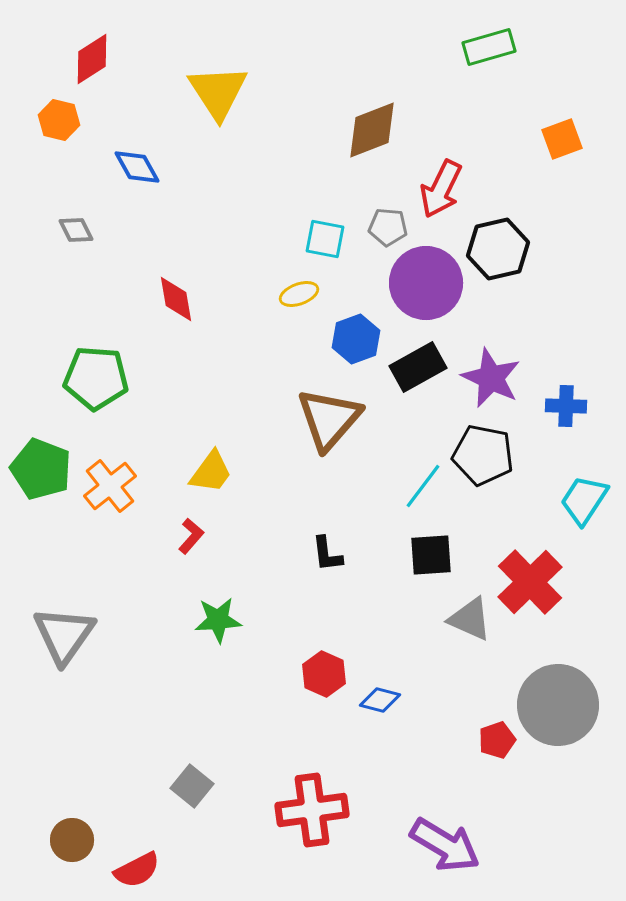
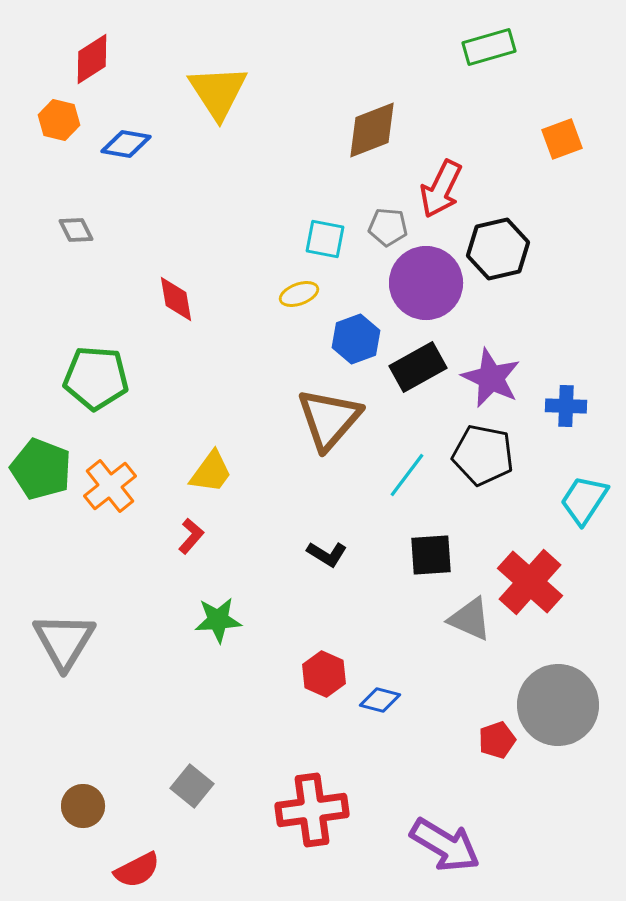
blue diamond at (137, 167): moved 11 px left, 23 px up; rotated 51 degrees counterclockwise
cyan line at (423, 486): moved 16 px left, 11 px up
black L-shape at (327, 554): rotated 51 degrees counterclockwise
red cross at (530, 582): rotated 4 degrees counterclockwise
gray triangle at (64, 635): moved 6 px down; rotated 4 degrees counterclockwise
brown circle at (72, 840): moved 11 px right, 34 px up
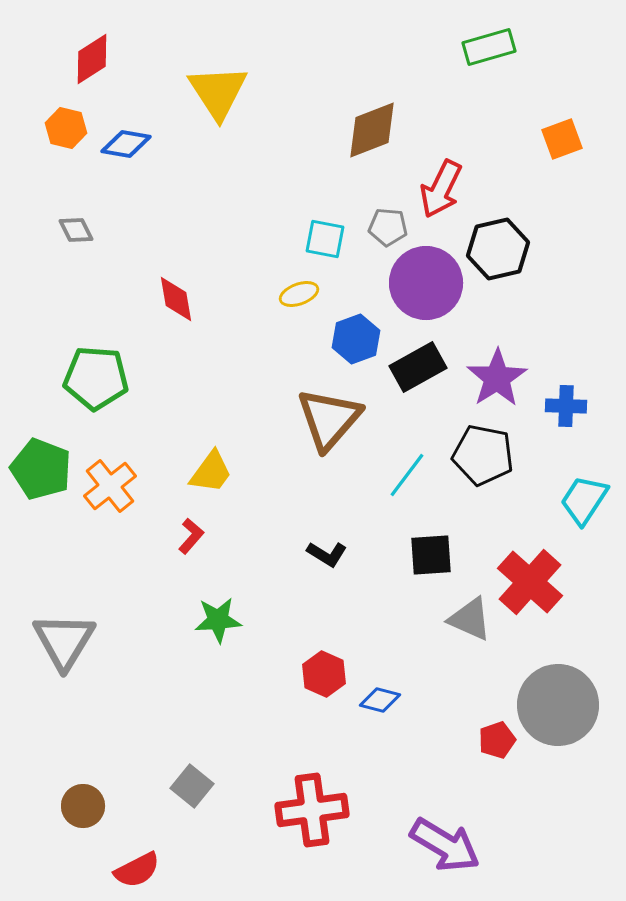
orange hexagon at (59, 120): moved 7 px right, 8 px down
purple star at (491, 378): moved 6 px right; rotated 14 degrees clockwise
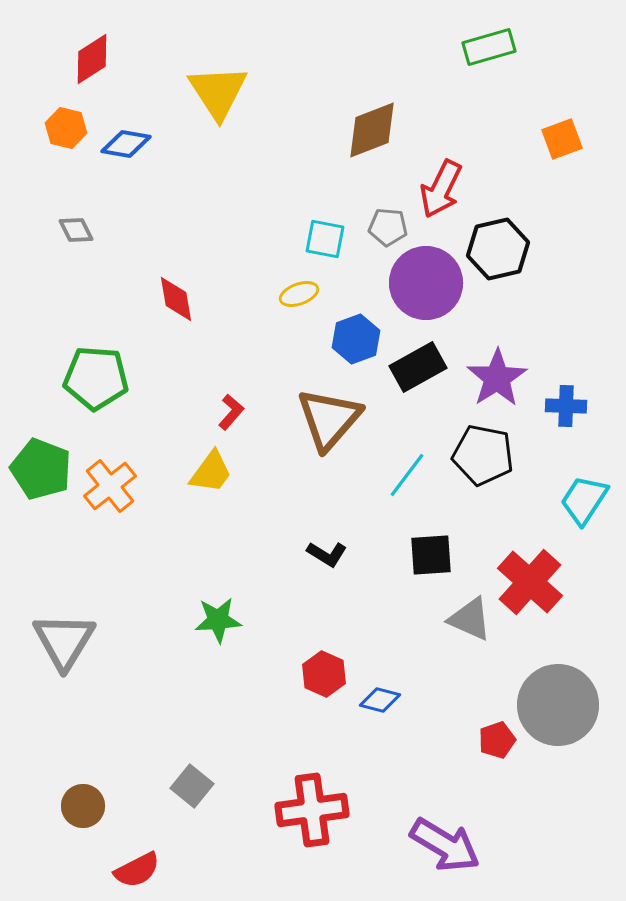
red L-shape at (191, 536): moved 40 px right, 124 px up
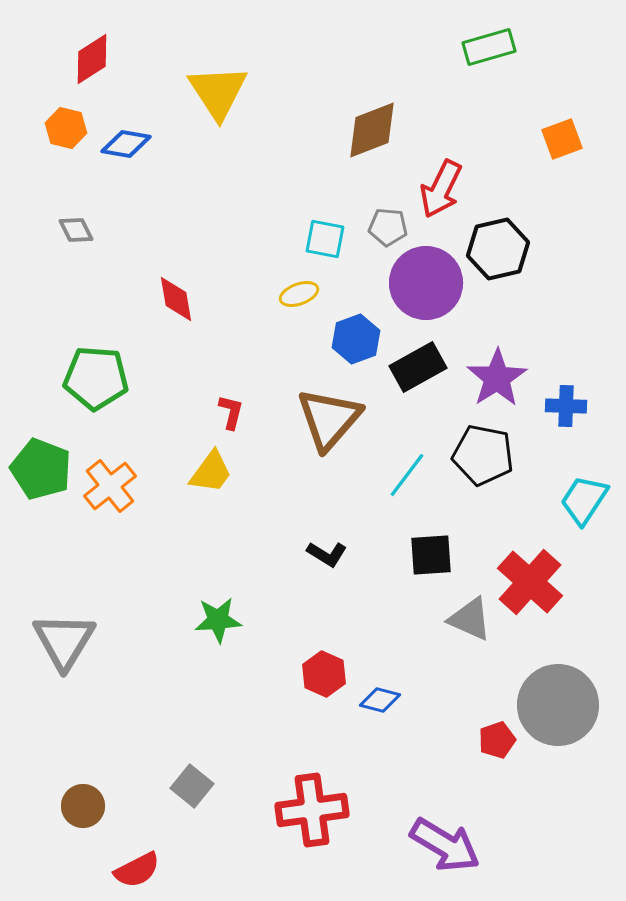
red L-shape at (231, 412): rotated 27 degrees counterclockwise
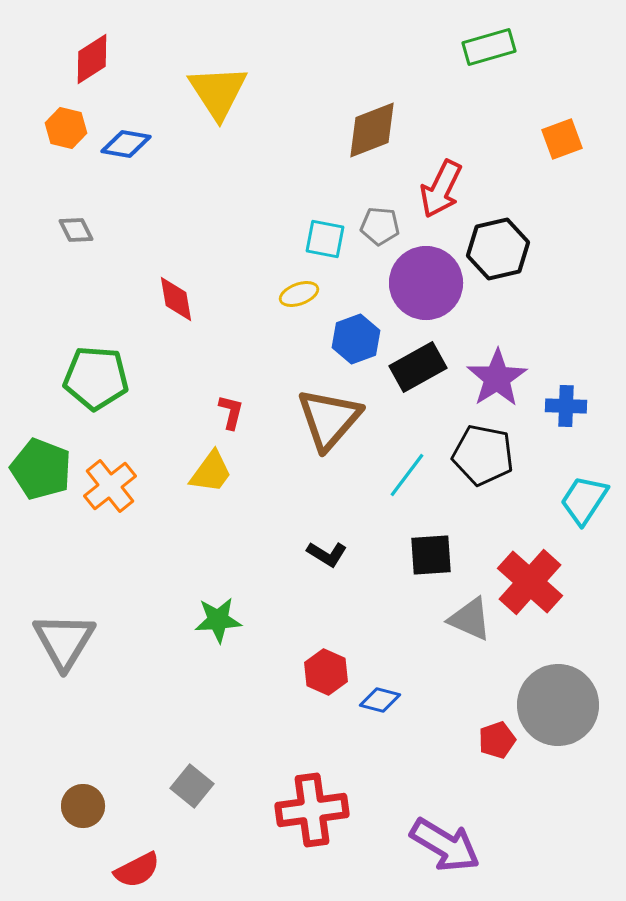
gray pentagon at (388, 227): moved 8 px left, 1 px up
red hexagon at (324, 674): moved 2 px right, 2 px up
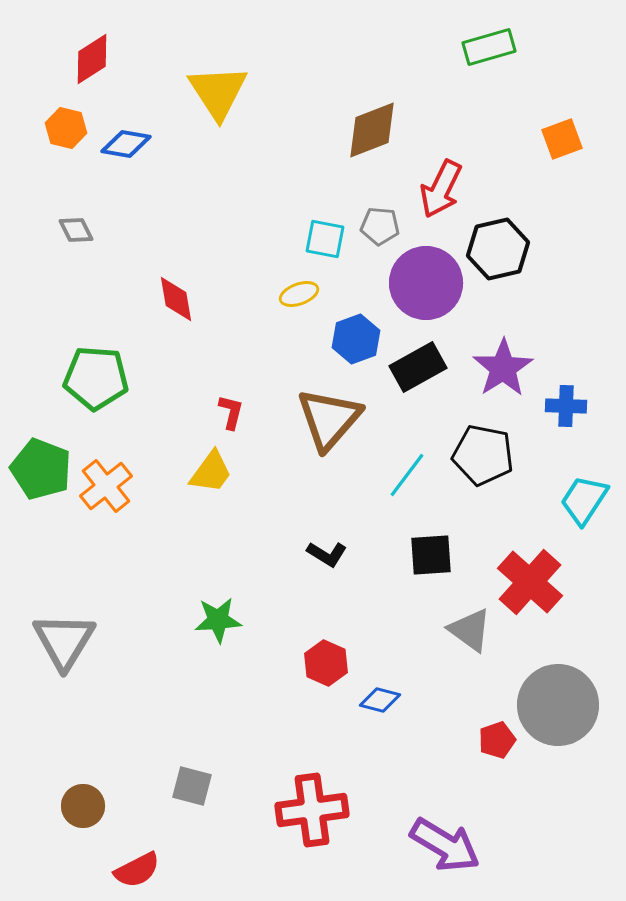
purple star at (497, 378): moved 6 px right, 10 px up
orange cross at (110, 486): moved 4 px left
gray triangle at (470, 619): moved 11 px down; rotated 12 degrees clockwise
red hexagon at (326, 672): moved 9 px up
gray square at (192, 786): rotated 24 degrees counterclockwise
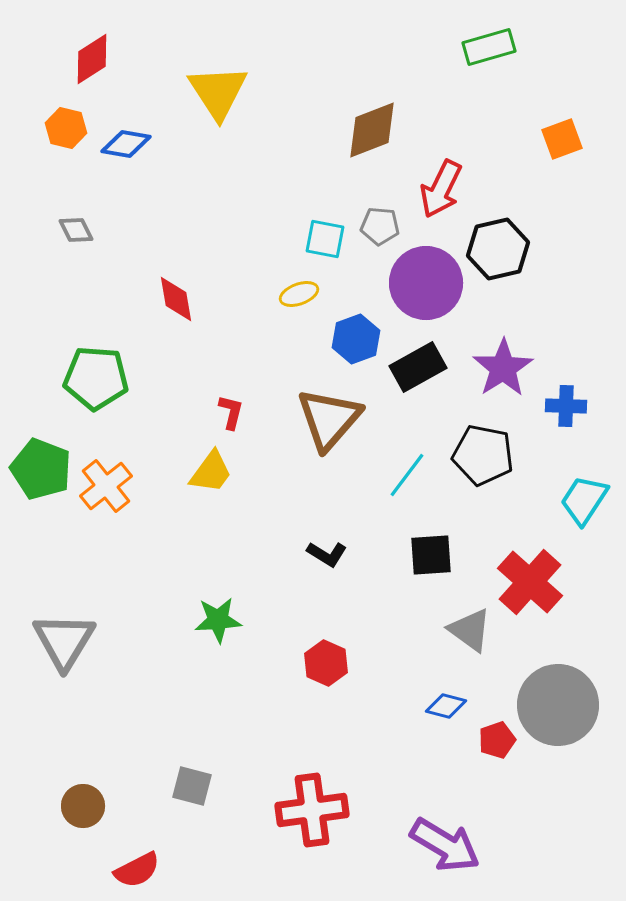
blue diamond at (380, 700): moved 66 px right, 6 px down
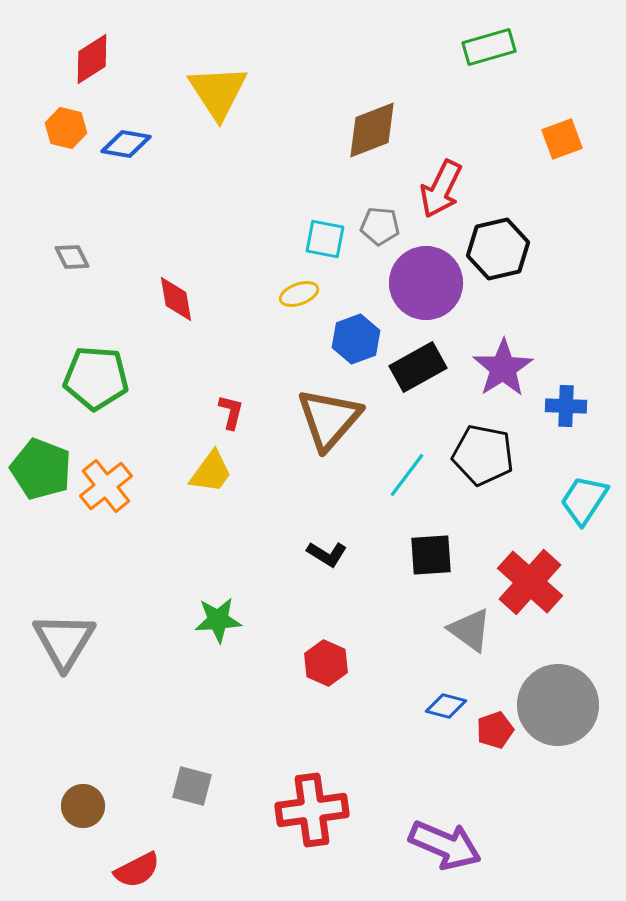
gray diamond at (76, 230): moved 4 px left, 27 px down
red pentagon at (497, 740): moved 2 px left, 10 px up
purple arrow at (445, 845): rotated 8 degrees counterclockwise
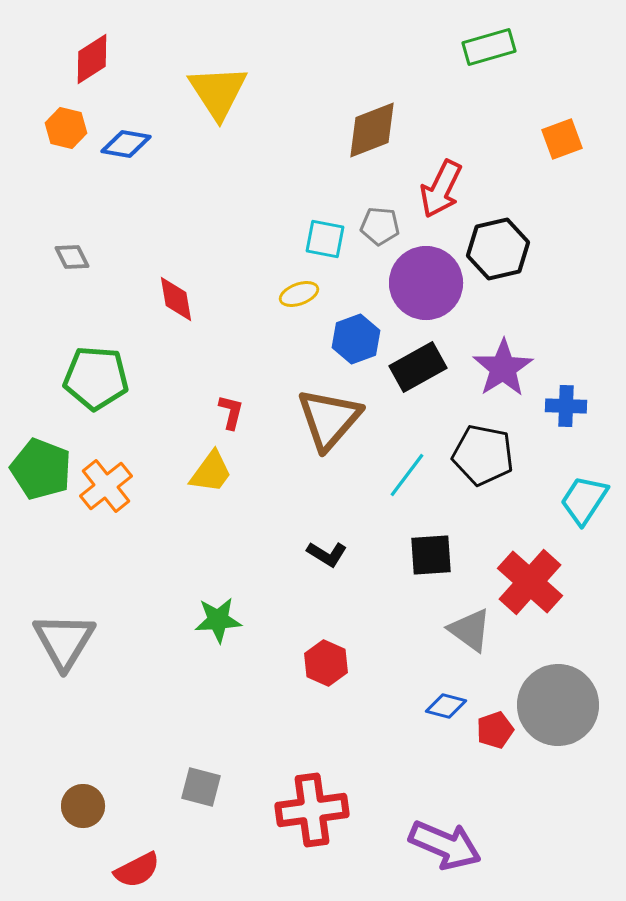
gray square at (192, 786): moved 9 px right, 1 px down
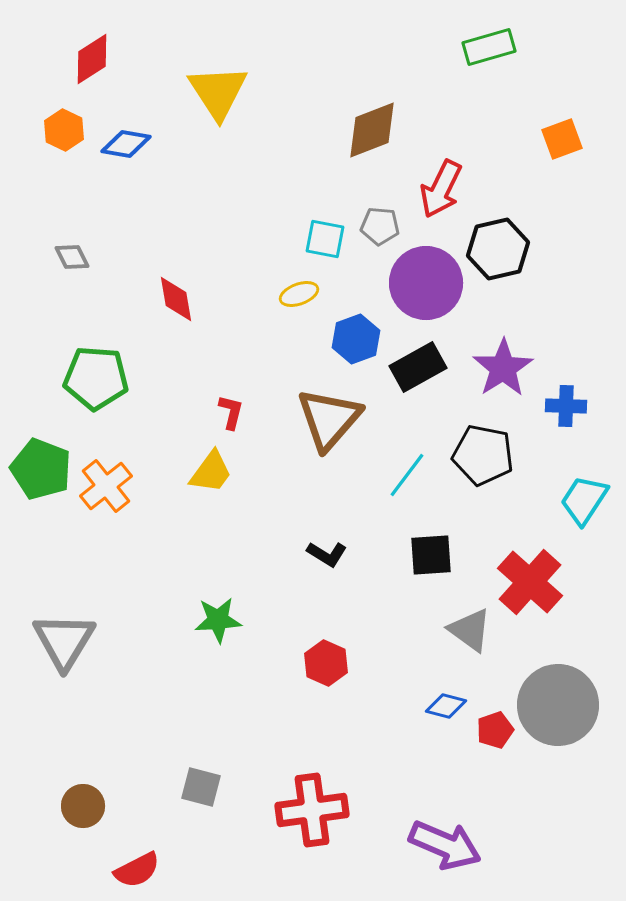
orange hexagon at (66, 128): moved 2 px left, 2 px down; rotated 12 degrees clockwise
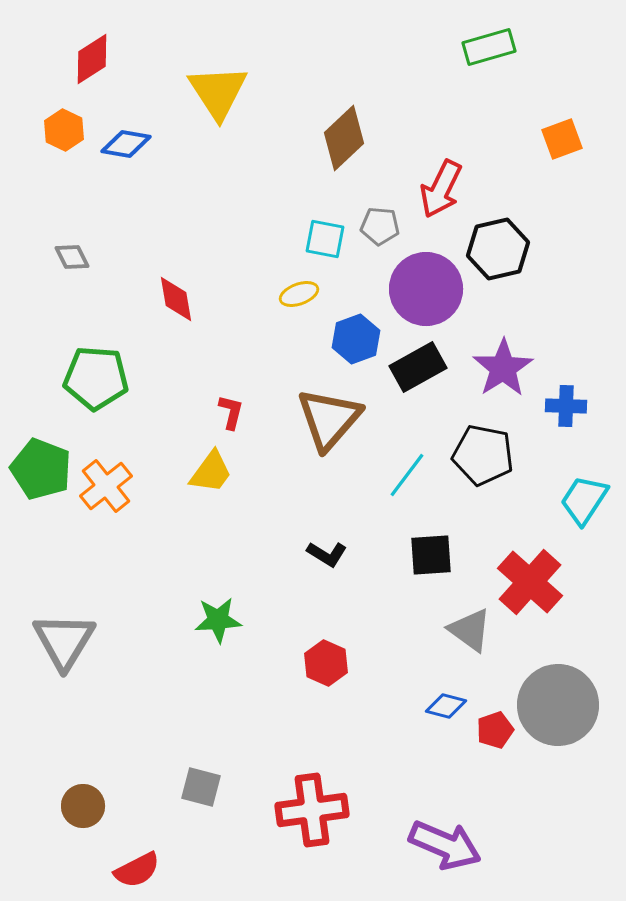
brown diamond at (372, 130): moved 28 px left, 8 px down; rotated 22 degrees counterclockwise
purple circle at (426, 283): moved 6 px down
